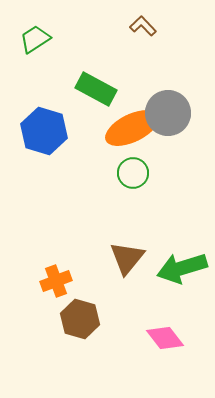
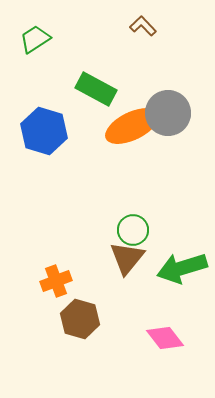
orange ellipse: moved 2 px up
green circle: moved 57 px down
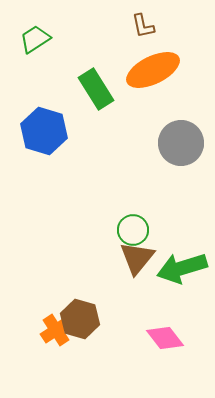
brown L-shape: rotated 148 degrees counterclockwise
green rectangle: rotated 30 degrees clockwise
gray circle: moved 13 px right, 30 px down
orange ellipse: moved 21 px right, 56 px up
brown triangle: moved 10 px right
orange cross: moved 49 px down; rotated 12 degrees counterclockwise
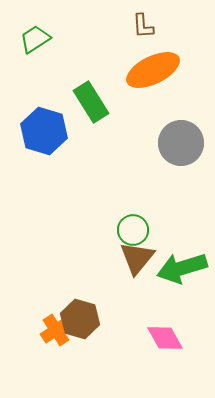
brown L-shape: rotated 8 degrees clockwise
green rectangle: moved 5 px left, 13 px down
pink diamond: rotated 9 degrees clockwise
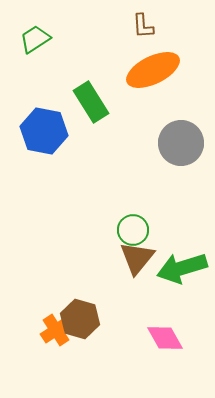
blue hexagon: rotated 6 degrees counterclockwise
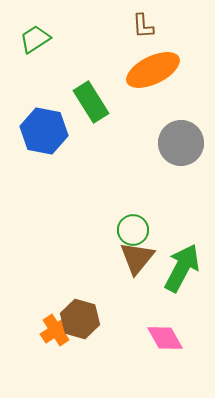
green arrow: rotated 135 degrees clockwise
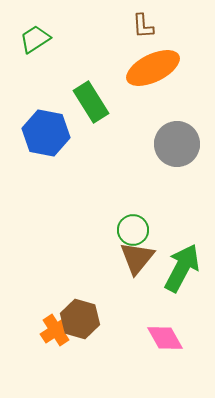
orange ellipse: moved 2 px up
blue hexagon: moved 2 px right, 2 px down
gray circle: moved 4 px left, 1 px down
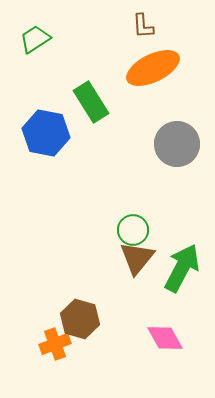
orange cross: moved 1 px left, 14 px down; rotated 12 degrees clockwise
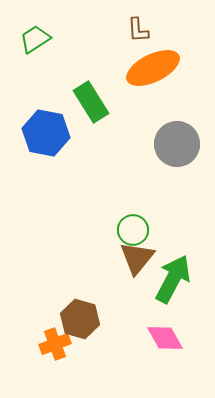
brown L-shape: moved 5 px left, 4 px down
green arrow: moved 9 px left, 11 px down
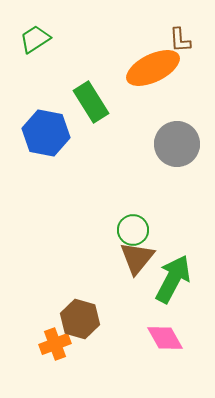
brown L-shape: moved 42 px right, 10 px down
